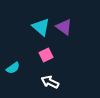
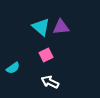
purple triangle: moved 3 px left; rotated 42 degrees counterclockwise
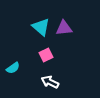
purple triangle: moved 3 px right, 1 px down
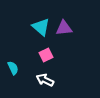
cyan semicircle: rotated 80 degrees counterclockwise
white arrow: moved 5 px left, 2 px up
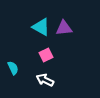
cyan triangle: rotated 12 degrees counterclockwise
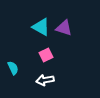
purple triangle: rotated 24 degrees clockwise
white arrow: rotated 36 degrees counterclockwise
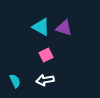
cyan semicircle: moved 2 px right, 13 px down
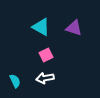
purple triangle: moved 10 px right
white arrow: moved 2 px up
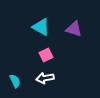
purple triangle: moved 1 px down
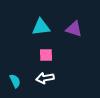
cyan triangle: rotated 36 degrees counterclockwise
pink square: rotated 24 degrees clockwise
